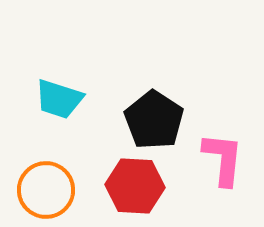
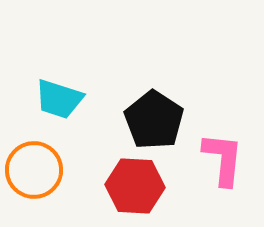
orange circle: moved 12 px left, 20 px up
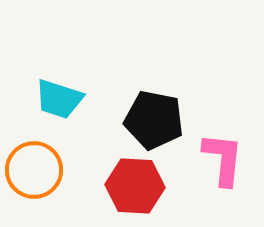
black pentagon: rotated 22 degrees counterclockwise
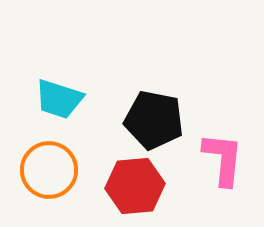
orange circle: moved 15 px right
red hexagon: rotated 8 degrees counterclockwise
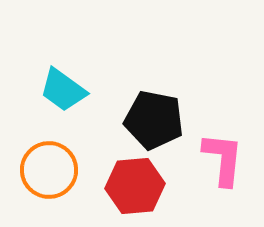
cyan trapezoid: moved 4 px right, 9 px up; rotated 18 degrees clockwise
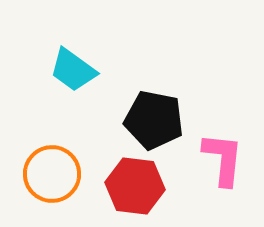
cyan trapezoid: moved 10 px right, 20 px up
orange circle: moved 3 px right, 4 px down
red hexagon: rotated 12 degrees clockwise
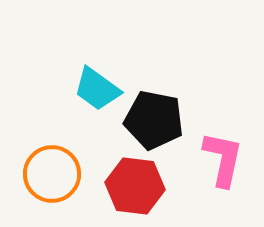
cyan trapezoid: moved 24 px right, 19 px down
pink L-shape: rotated 6 degrees clockwise
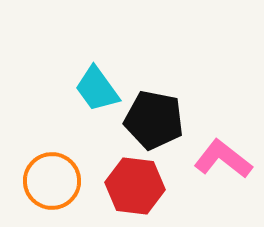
cyan trapezoid: rotated 18 degrees clockwise
pink L-shape: rotated 64 degrees counterclockwise
orange circle: moved 7 px down
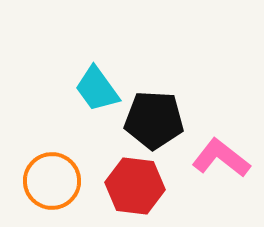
black pentagon: rotated 8 degrees counterclockwise
pink L-shape: moved 2 px left, 1 px up
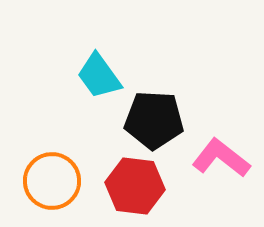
cyan trapezoid: moved 2 px right, 13 px up
